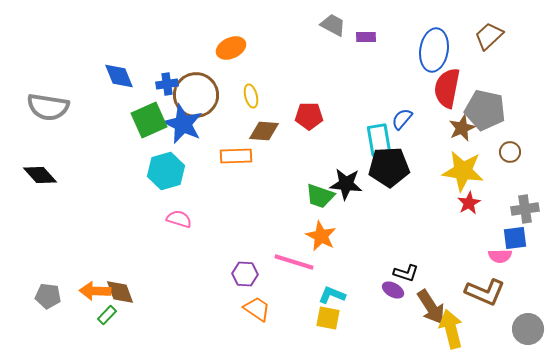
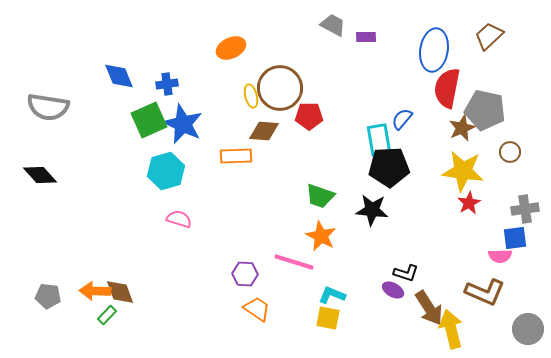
brown circle at (196, 95): moved 84 px right, 7 px up
black star at (346, 184): moved 26 px right, 26 px down
brown arrow at (431, 307): moved 2 px left, 1 px down
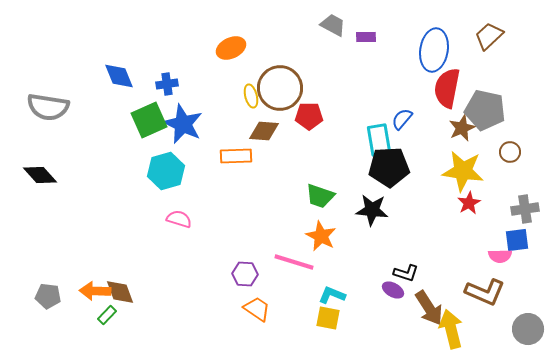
blue square at (515, 238): moved 2 px right, 2 px down
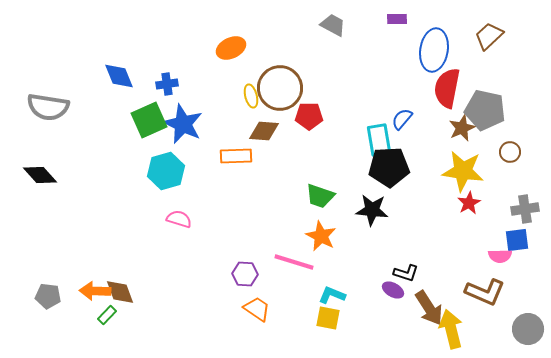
purple rectangle at (366, 37): moved 31 px right, 18 px up
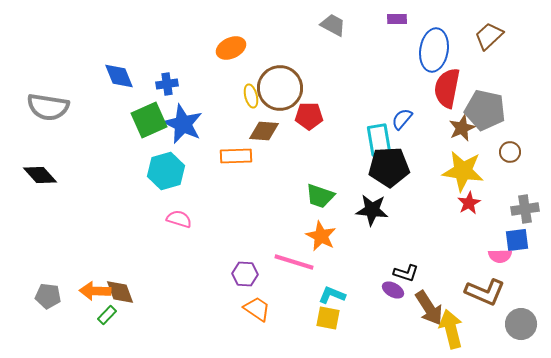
gray circle at (528, 329): moved 7 px left, 5 px up
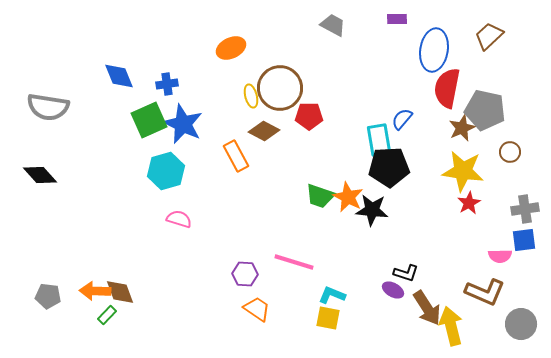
brown diamond at (264, 131): rotated 24 degrees clockwise
orange rectangle at (236, 156): rotated 64 degrees clockwise
orange star at (321, 236): moved 27 px right, 39 px up
blue square at (517, 240): moved 7 px right
brown arrow at (429, 308): moved 2 px left
yellow arrow at (451, 329): moved 3 px up
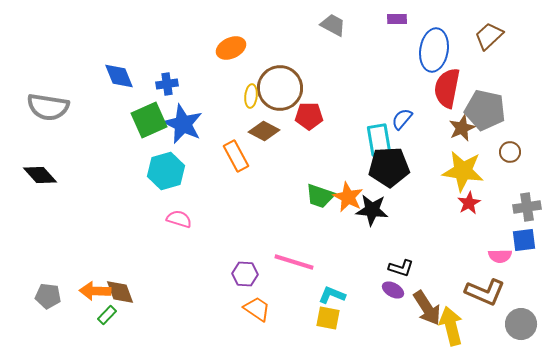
yellow ellipse at (251, 96): rotated 20 degrees clockwise
gray cross at (525, 209): moved 2 px right, 2 px up
black L-shape at (406, 273): moved 5 px left, 5 px up
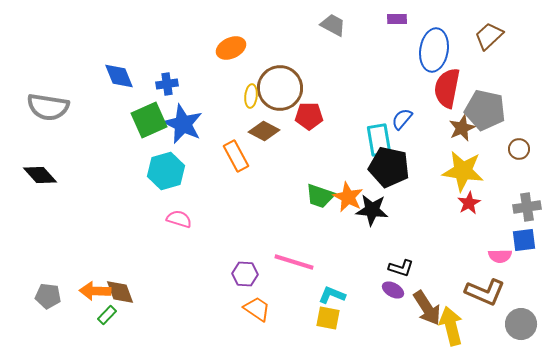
brown circle at (510, 152): moved 9 px right, 3 px up
black pentagon at (389, 167): rotated 15 degrees clockwise
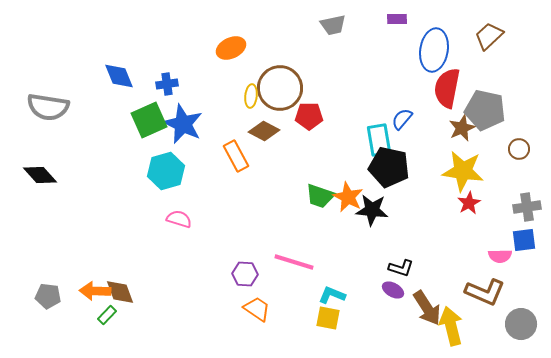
gray trapezoid at (333, 25): rotated 140 degrees clockwise
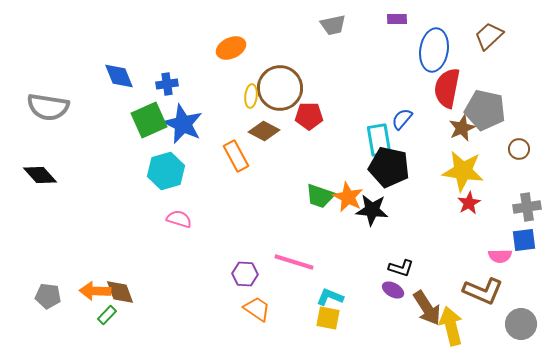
brown L-shape at (485, 292): moved 2 px left, 1 px up
cyan L-shape at (332, 295): moved 2 px left, 2 px down
